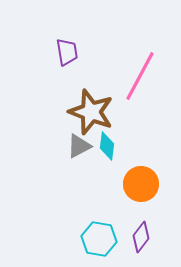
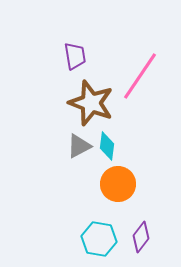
purple trapezoid: moved 8 px right, 4 px down
pink line: rotated 6 degrees clockwise
brown star: moved 9 px up
orange circle: moved 23 px left
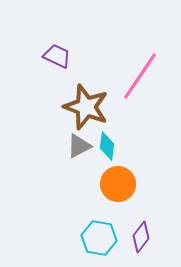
purple trapezoid: moved 18 px left; rotated 56 degrees counterclockwise
brown star: moved 5 px left, 4 px down
cyan hexagon: moved 1 px up
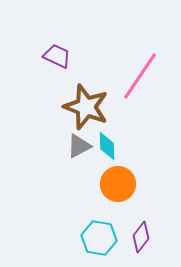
cyan diamond: rotated 8 degrees counterclockwise
